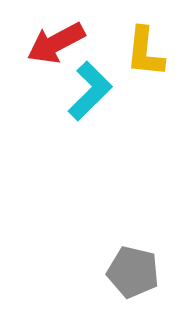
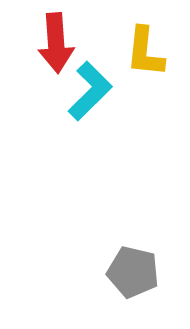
red arrow: rotated 66 degrees counterclockwise
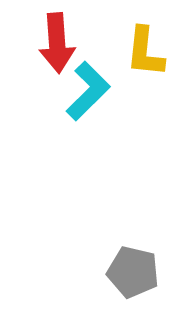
red arrow: moved 1 px right
cyan L-shape: moved 2 px left
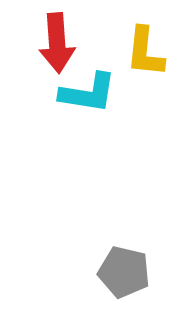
cyan L-shape: moved 2 px down; rotated 54 degrees clockwise
gray pentagon: moved 9 px left
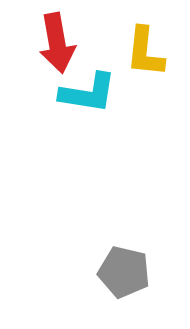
red arrow: rotated 6 degrees counterclockwise
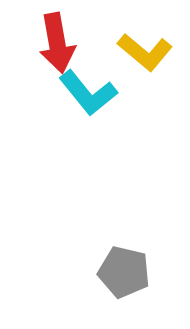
yellow L-shape: rotated 56 degrees counterclockwise
cyan L-shape: rotated 42 degrees clockwise
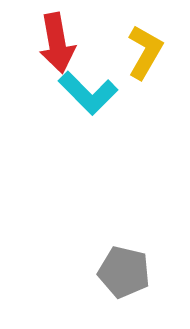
yellow L-shape: rotated 100 degrees counterclockwise
cyan L-shape: rotated 6 degrees counterclockwise
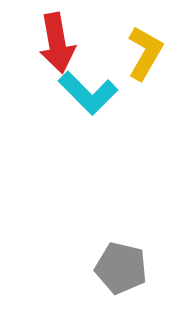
yellow L-shape: moved 1 px down
gray pentagon: moved 3 px left, 4 px up
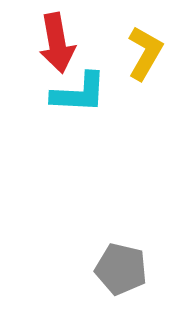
cyan L-shape: moved 9 px left; rotated 42 degrees counterclockwise
gray pentagon: moved 1 px down
